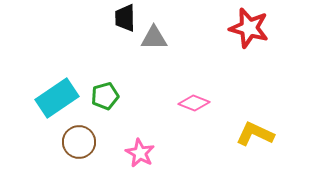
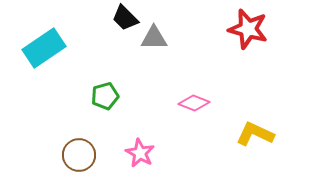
black trapezoid: rotated 44 degrees counterclockwise
red star: moved 1 px left, 1 px down
cyan rectangle: moved 13 px left, 50 px up
brown circle: moved 13 px down
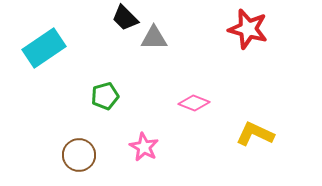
pink star: moved 4 px right, 6 px up
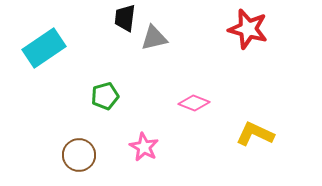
black trapezoid: rotated 52 degrees clockwise
gray triangle: rotated 12 degrees counterclockwise
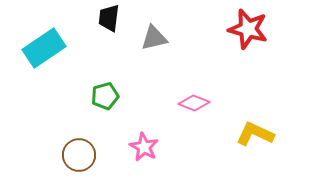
black trapezoid: moved 16 px left
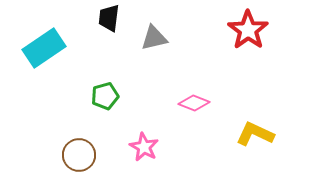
red star: moved 1 px down; rotated 21 degrees clockwise
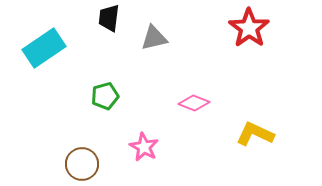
red star: moved 1 px right, 2 px up
brown circle: moved 3 px right, 9 px down
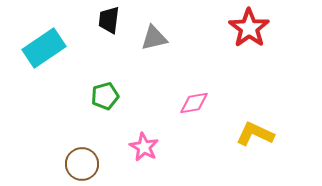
black trapezoid: moved 2 px down
pink diamond: rotated 32 degrees counterclockwise
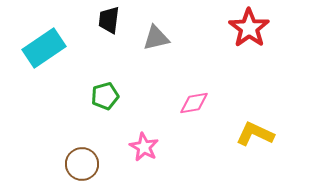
gray triangle: moved 2 px right
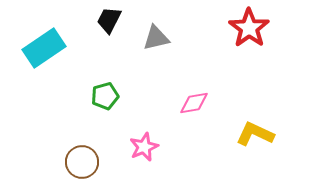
black trapezoid: rotated 20 degrees clockwise
pink star: rotated 20 degrees clockwise
brown circle: moved 2 px up
